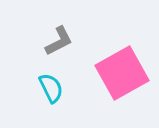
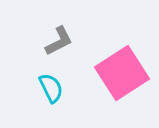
pink square: rotated 4 degrees counterclockwise
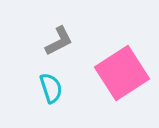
cyan semicircle: rotated 8 degrees clockwise
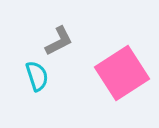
cyan semicircle: moved 14 px left, 12 px up
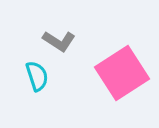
gray L-shape: rotated 60 degrees clockwise
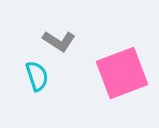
pink square: rotated 12 degrees clockwise
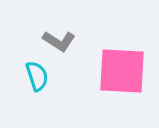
pink square: moved 2 px up; rotated 24 degrees clockwise
